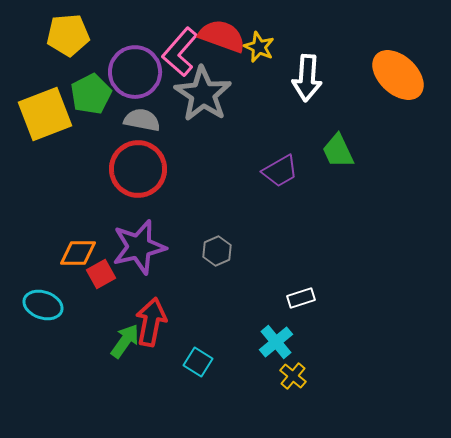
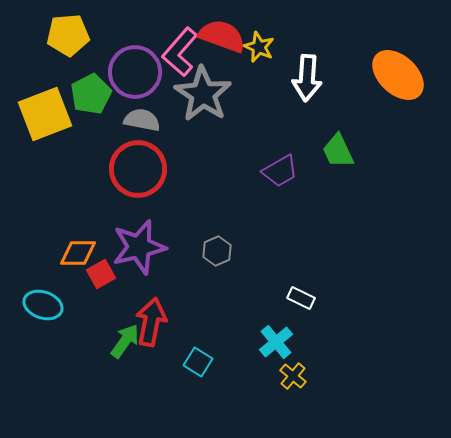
white rectangle: rotated 44 degrees clockwise
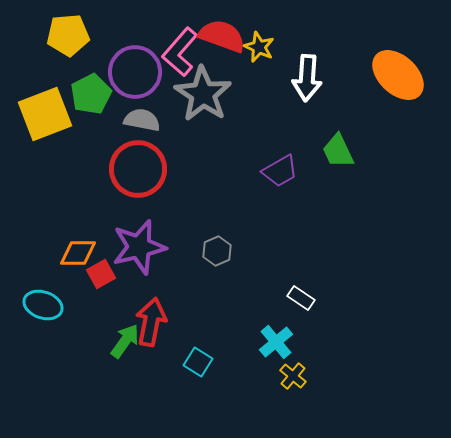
white rectangle: rotated 8 degrees clockwise
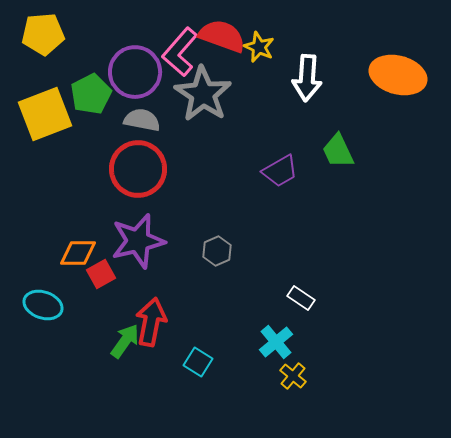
yellow pentagon: moved 25 px left, 1 px up
orange ellipse: rotated 28 degrees counterclockwise
purple star: moved 1 px left, 6 px up
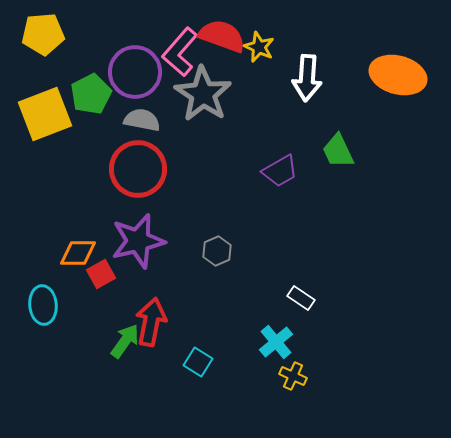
cyan ellipse: rotated 66 degrees clockwise
yellow cross: rotated 16 degrees counterclockwise
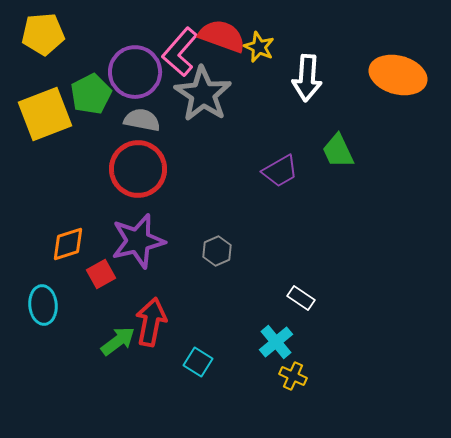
orange diamond: moved 10 px left, 9 px up; rotated 18 degrees counterclockwise
green arrow: moved 7 px left; rotated 18 degrees clockwise
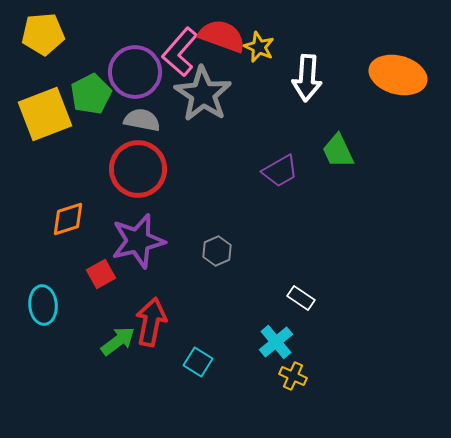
orange diamond: moved 25 px up
